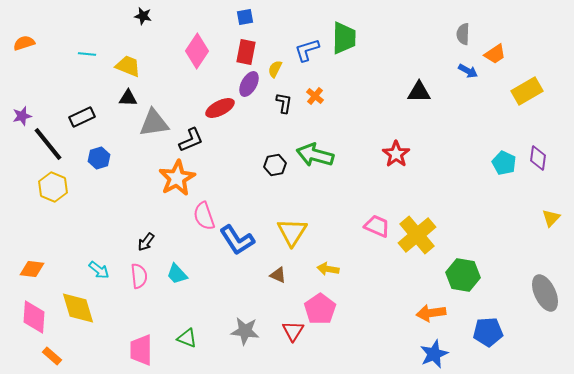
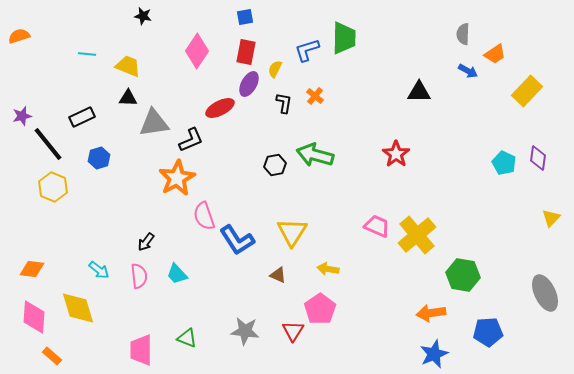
orange semicircle at (24, 43): moved 5 px left, 7 px up
yellow rectangle at (527, 91): rotated 16 degrees counterclockwise
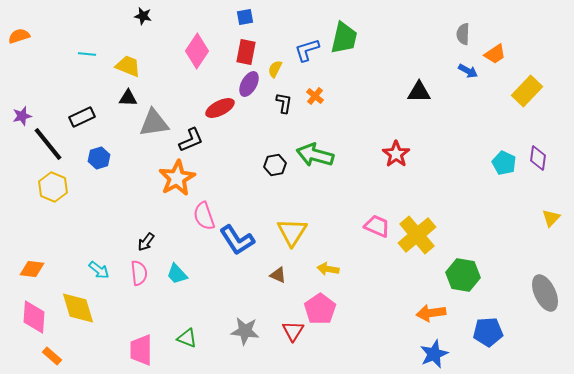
green trapezoid at (344, 38): rotated 12 degrees clockwise
pink semicircle at (139, 276): moved 3 px up
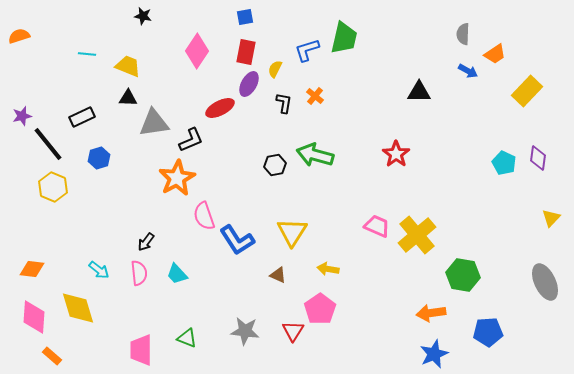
gray ellipse at (545, 293): moved 11 px up
